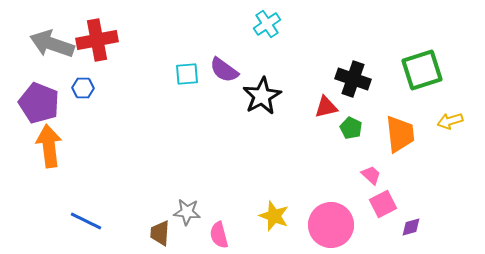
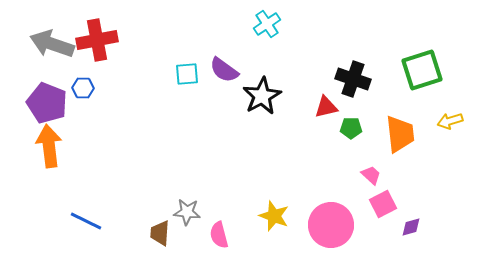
purple pentagon: moved 8 px right
green pentagon: rotated 25 degrees counterclockwise
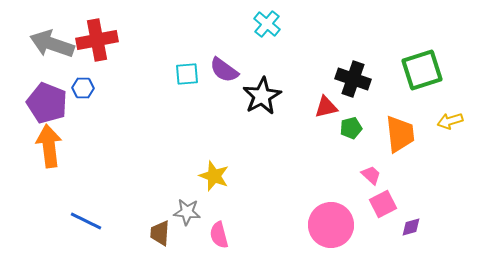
cyan cross: rotated 16 degrees counterclockwise
green pentagon: rotated 15 degrees counterclockwise
yellow star: moved 60 px left, 40 px up
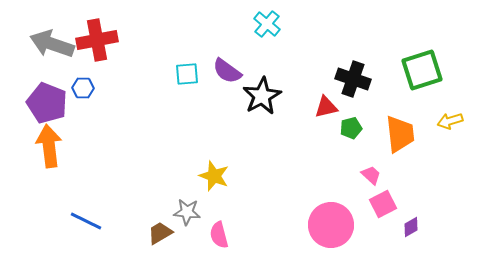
purple semicircle: moved 3 px right, 1 px down
purple diamond: rotated 15 degrees counterclockwise
brown trapezoid: rotated 56 degrees clockwise
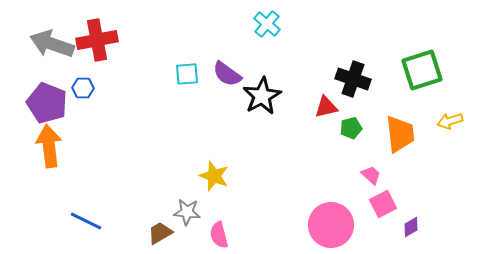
purple semicircle: moved 3 px down
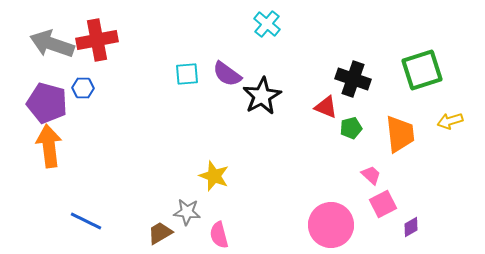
purple pentagon: rotated 6 degrees counterclockwise
red triangle: rotated 35 degrees clockwise
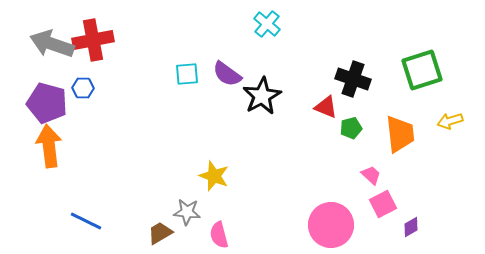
red cross: moved 4 px left
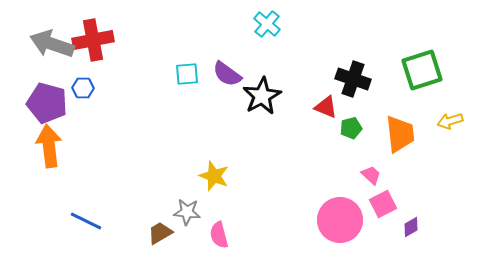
pink circle: moved 9 px right, 5 px up
